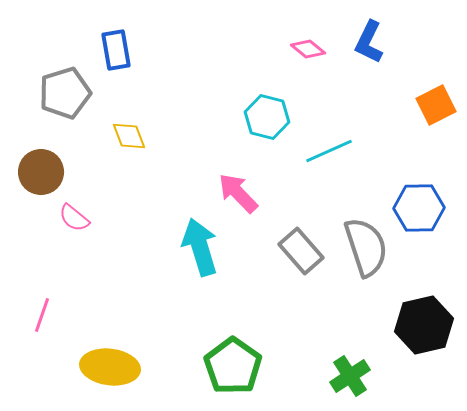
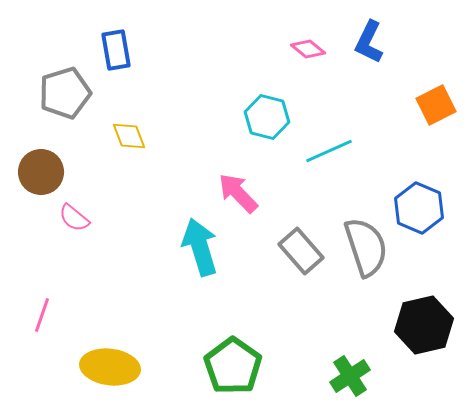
blue hexagon: rotated 24 degrees clockwise
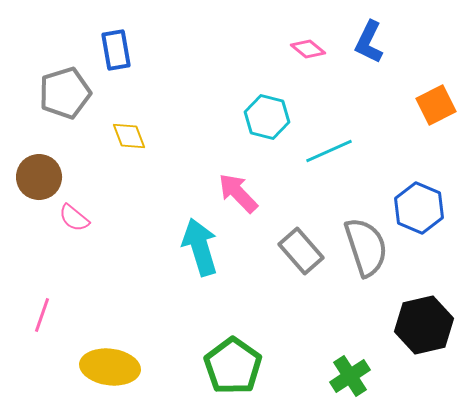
brown circle: moved 2 px left, 5 px down
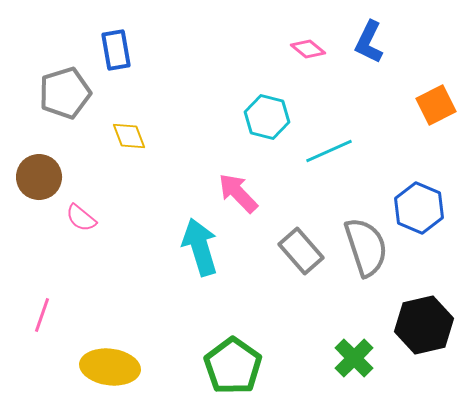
pink semicircle: moved 7 px right
green cross: moved 4 px right, 18 px up; rotated 12 degrees counterclockwise
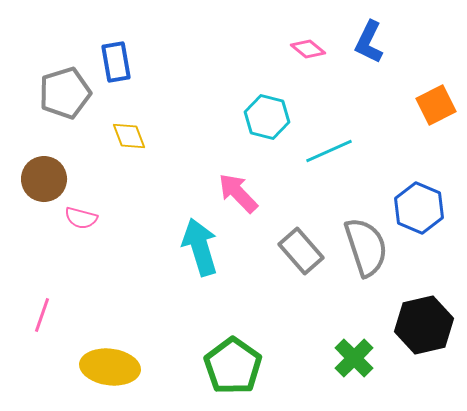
blue rectangle: moved 12 px down
brown circle: moved 5 px right, 2 px down
pink semicircle: rotated 24 degrees counterclockwise
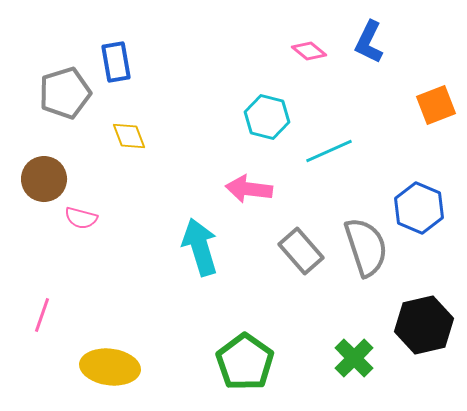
pink diamond: moved 1 px right, 2 px down
orange square: rotated 6 degrees clockwise
pink arrow: moved 11 px right, 4 px up; rotated 39 degrees counterclockwise
green pentagon: moved 12 px right, 4 px up
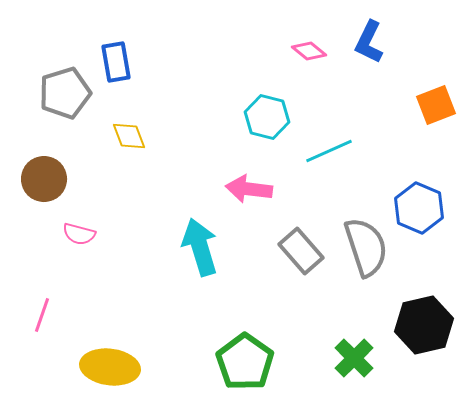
pink semicircle: moved 2 px left, 16 px down
